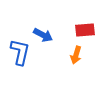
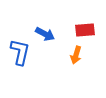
blue arrow: moved 2 px right, 1 px up
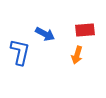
orange arrow: moved 1 px right
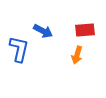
blue arrow: moved 2 px left, 3 px up
blue L-shape: moved 1 px left, 3 px up
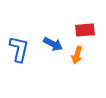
blue arrow: moved 10 px right, 13 px down
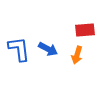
blue arrow: moved 5 px left, 5 px down
blue L-shape: rotated 20 degrees counterclockwise
